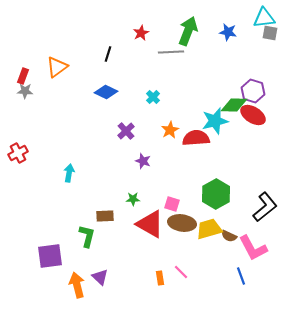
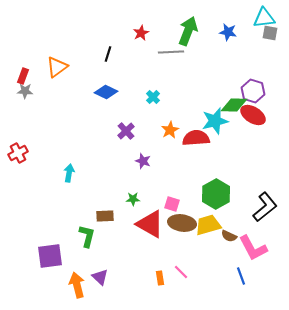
yellow trapezoid: moved 1 px left, 4 px up
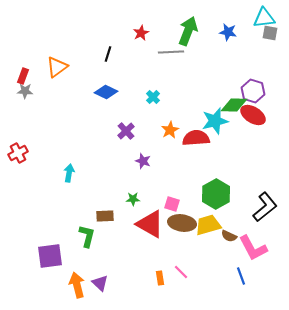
purple triangle: moved 6 px down
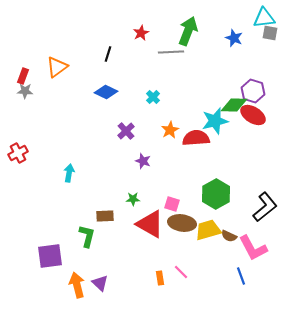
blue star: moved 6 px right, 6 px down; rotated 12 degrees clockwise
yellow trapezoid: moved 5 px down
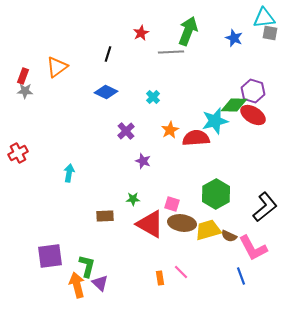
green L-shape: moved 30 px down
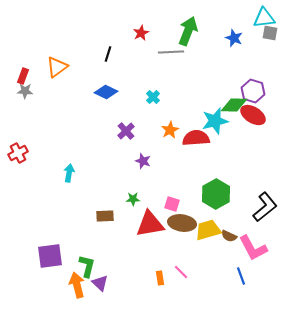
red triangle: rotated 40 degrees counterclockwise
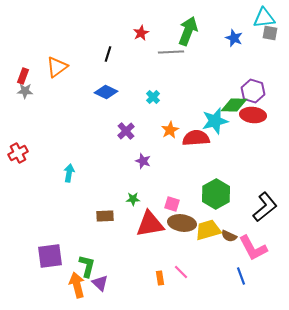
red ellipse: rotated 25 degrees counterclockwise
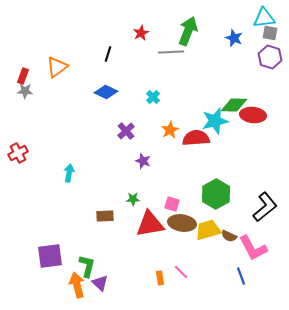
purple hexagon: moved 17 px right, 34 px up
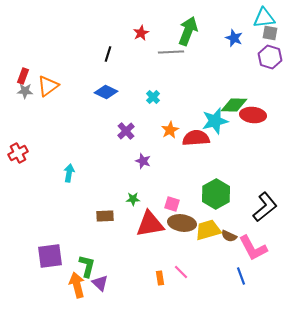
orange triangle: moved 9 px left, 19 px down
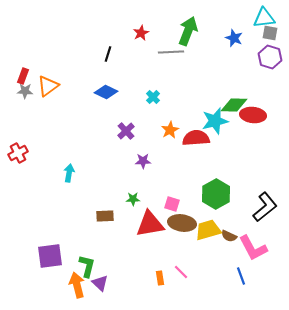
purple star: rotated 21 degrees counterclockwise
